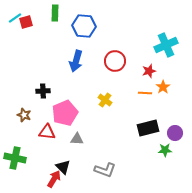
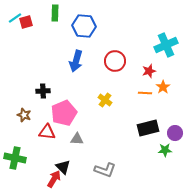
pink pentagon: moved 1 px left
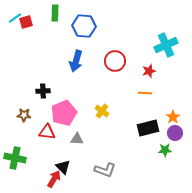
orange star: moved 10 px right, 30 px down
yellow cross: moved 3 px left, 11 px down
brown star: rotated 16 degrees counterclockwise
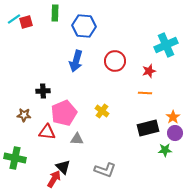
cyan line: moved 1 px left, 1 px down
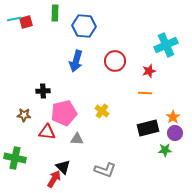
cyan line: rotated 24 degrees clockwise
pink pentagon: rotated 10 degrees clockwise
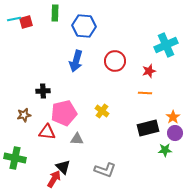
brown star: rotated 16 degrees counterclockwise
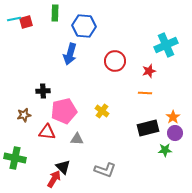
blue arrow: moved 6 px left, 7 px up
pink pentagon: moved 2 px up
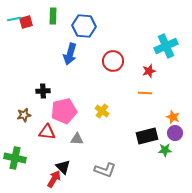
green rectangle: moved 2 px left, 3 px down
cyan cross: moved 1 px down
red circle: moved 2 px left
orange star: rotated 16 degrees counterclockwise
black rectangle: moved 1 px left, 8 px down
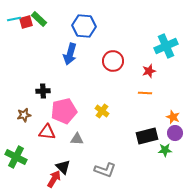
green rectangle: moved 14 px left, 3 px down; rotated 49 degrees counterclockwise
green cross: moved 1 px right, 1 px up; rotated 15 degrees clockwise
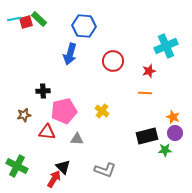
green cross: moved 1 px right, 9 px down
